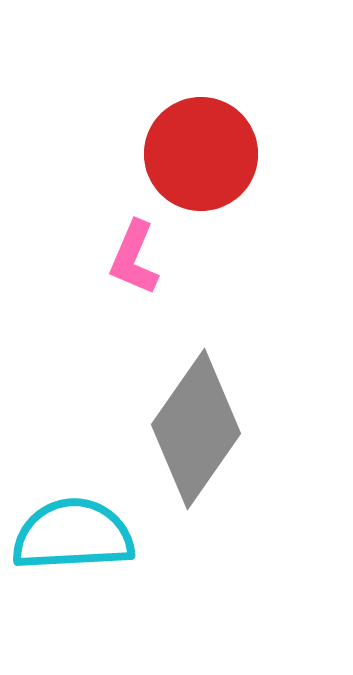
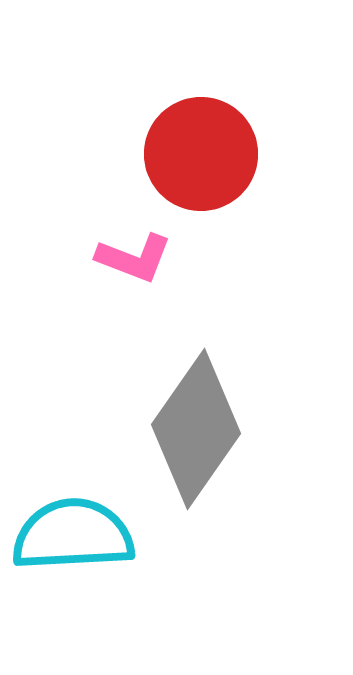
pink L-shape: rotated 92 degrees counterclockwise
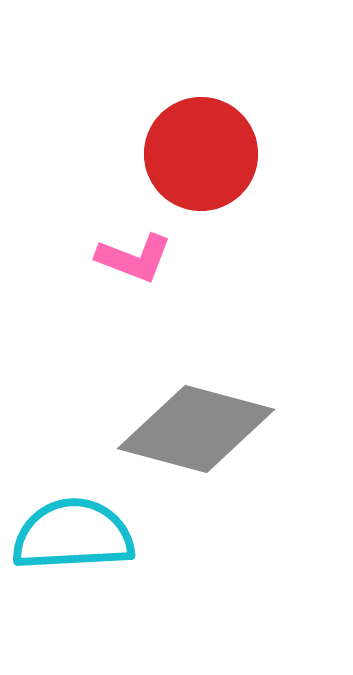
gray diamond: rotated 70 degrees clockwise
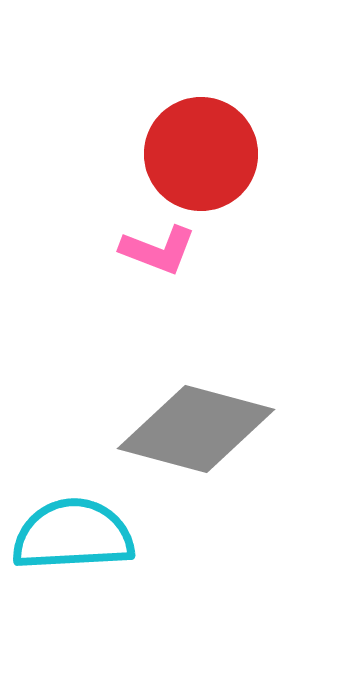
pink L-shape: moved 24 px right, 8 px up
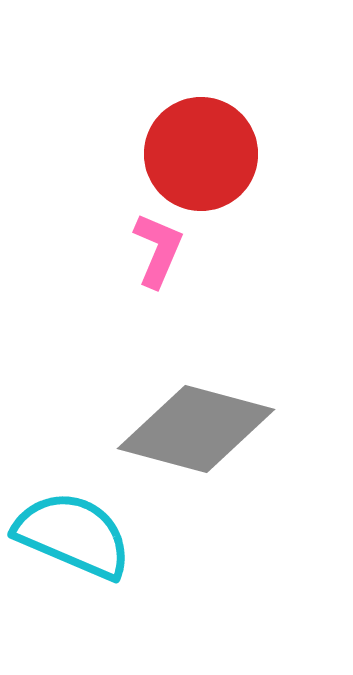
pink L-shape: rotated 88 degrees counterclockwise
cyan semicircle: rotated 26 degrees clockwise
